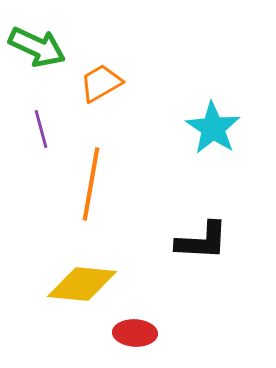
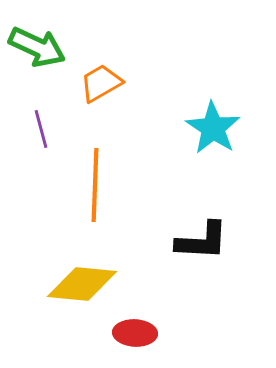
orange line: moved 4 px right, 1 px down; rotated 8 degrees counterclockwise
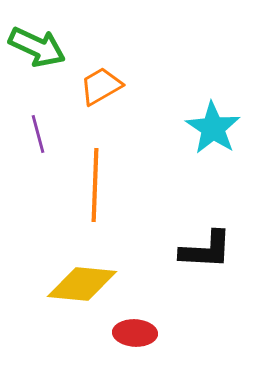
orange trapezoid: moved 3 px down
purple line: moved 3 px left, 5 px down
black L-shape: moved 4 px right, 9 px down
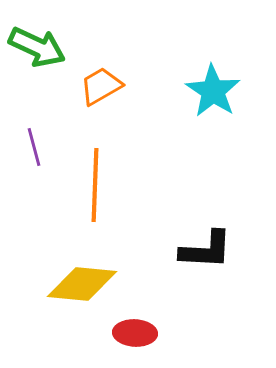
cyan star: moved 37 px up
purple line: moved 4 px left, 13 px down
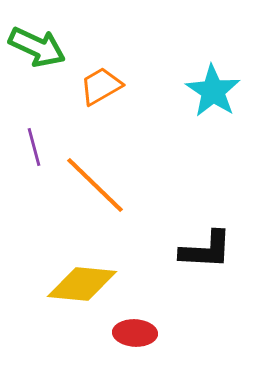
orange line: rotated 48 degrees counterclockwise
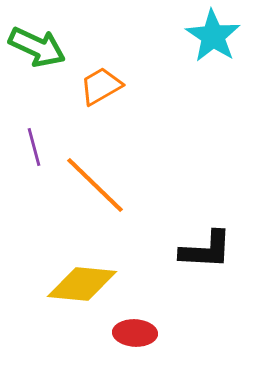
cyan star: moved 55 px up
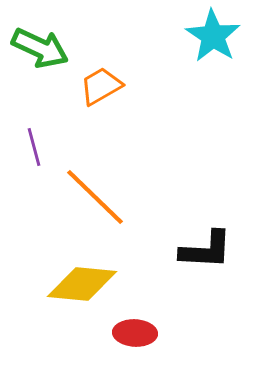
green arrow: moved 3 px right, 1 px down
orange line: moved 12 px down
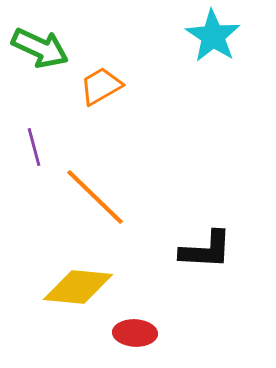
yellow diamond: moved 4 px left, 3 px down
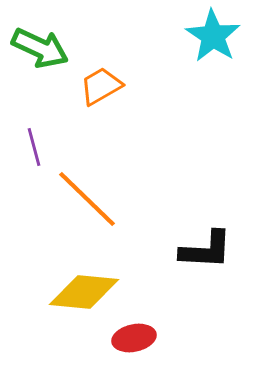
orange line: moved 8 px left, 2 px down
yellow diamond: moved 6 px right, 5 px down
red ellipse: moved 1 px left, 5 px down; rotated 15 degrees counterclockwise
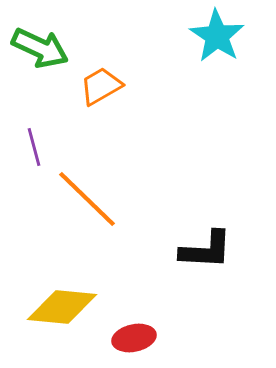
cyan star: moved 4 px right
yellow diamond: moved 22 px left, 15 px down
